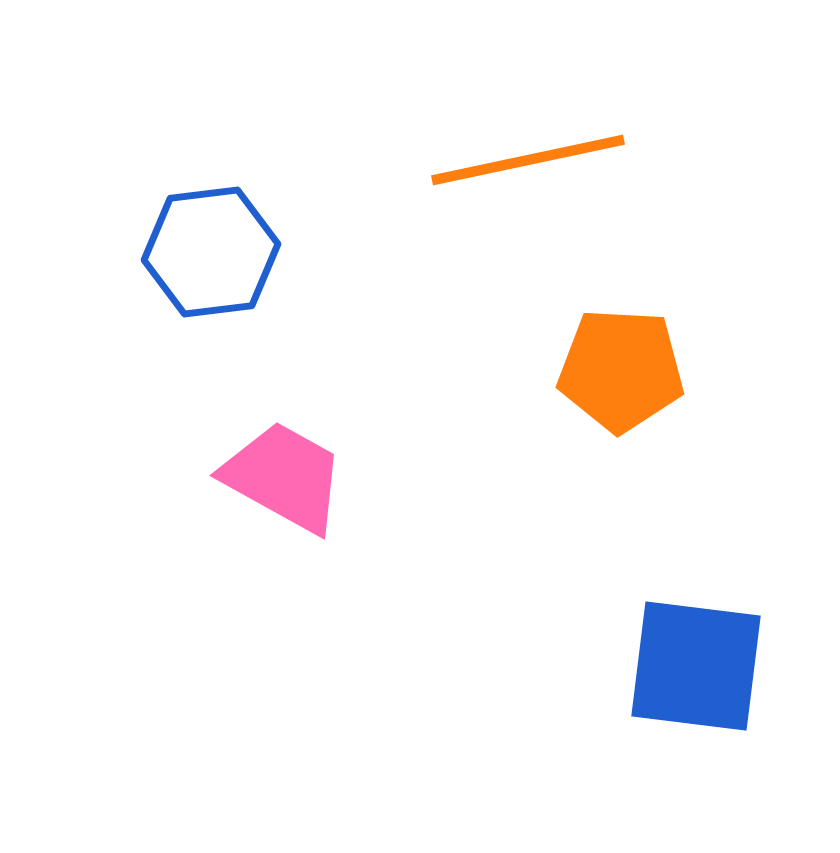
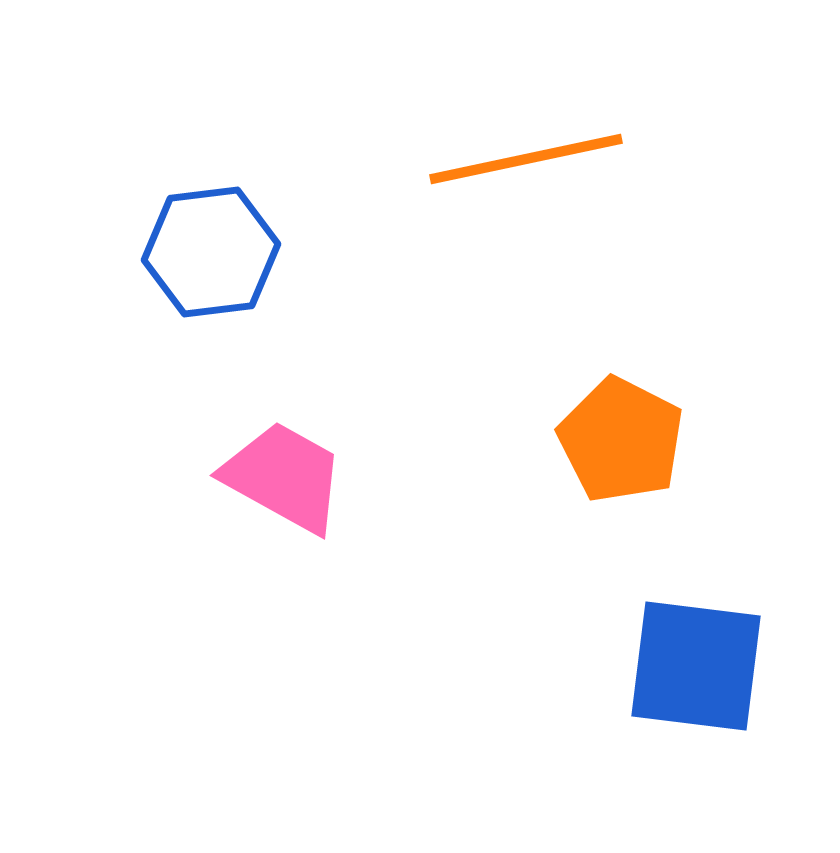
orange line: moved 2 px left, 1 px up
orange pentagon: moved 70 px down; rotated 24 degrees clockwise
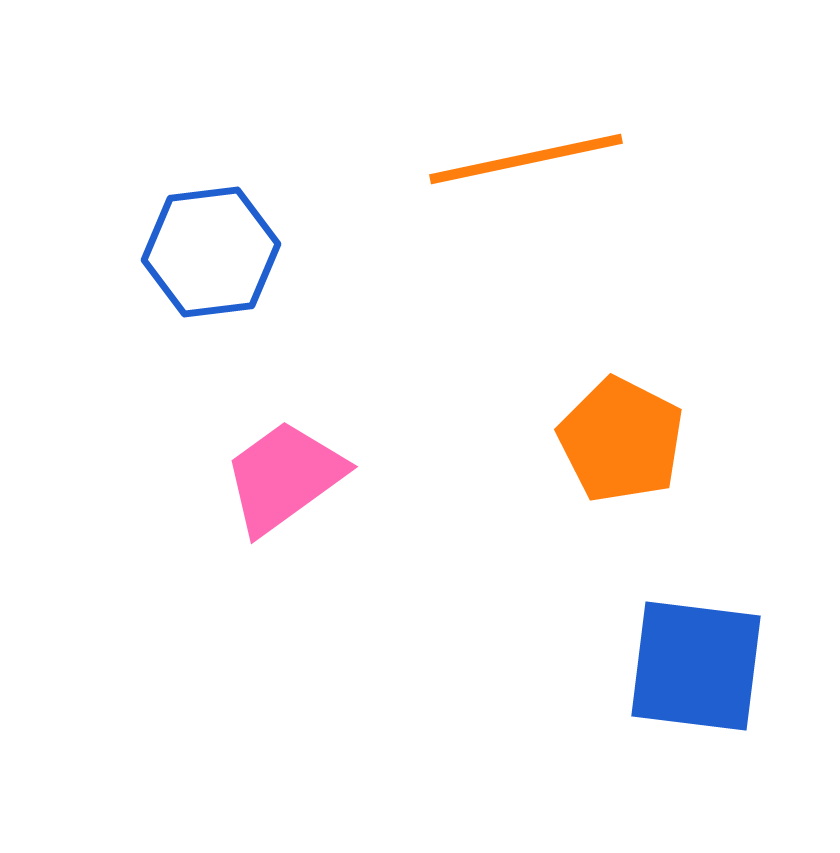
pink trapezoid: rotated 65 degrees counterclockwise
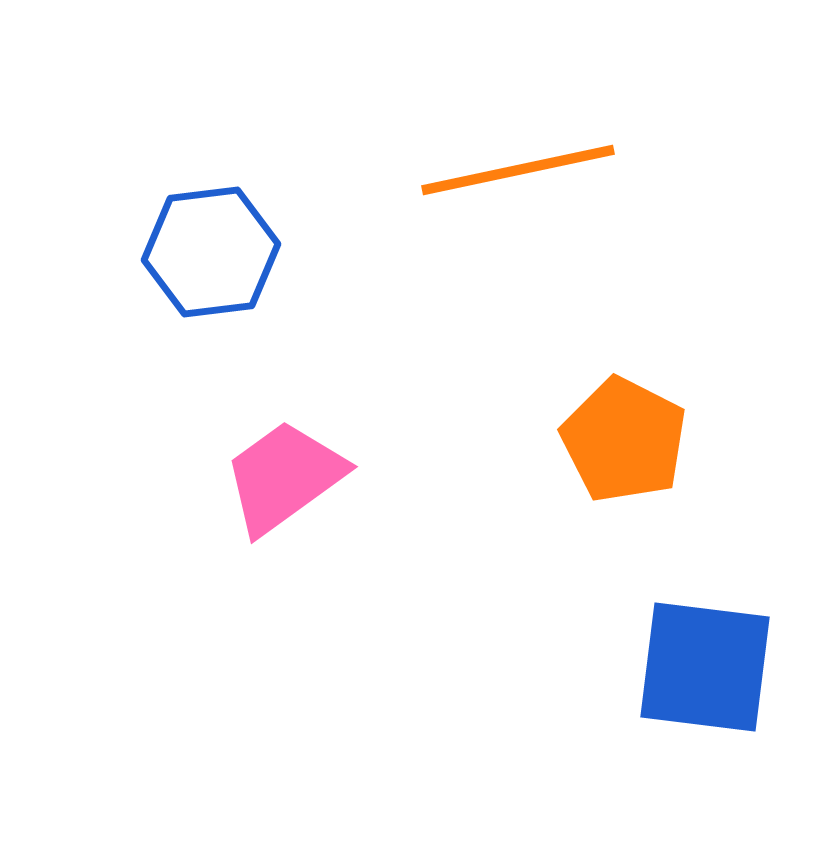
orange line: moved 8 px left, 11 px down
orange pentagon: moved 3 px right
blue square: moved 9 px right, 1 px down
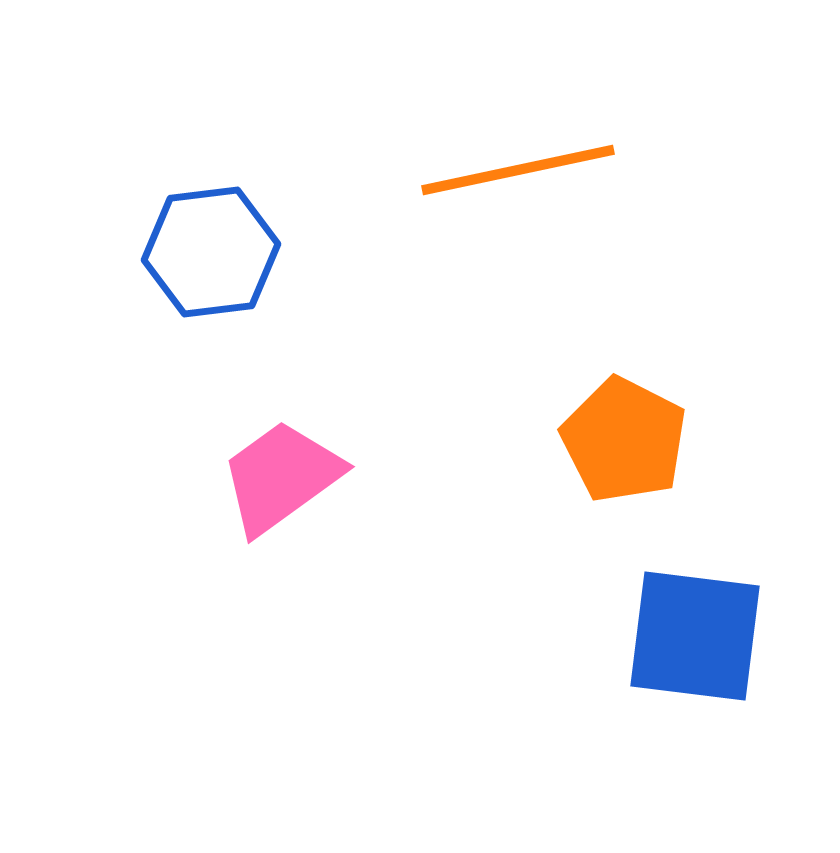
pink trapezoid: moved 3 px left
blue square: moved 10 px left, 31 px up
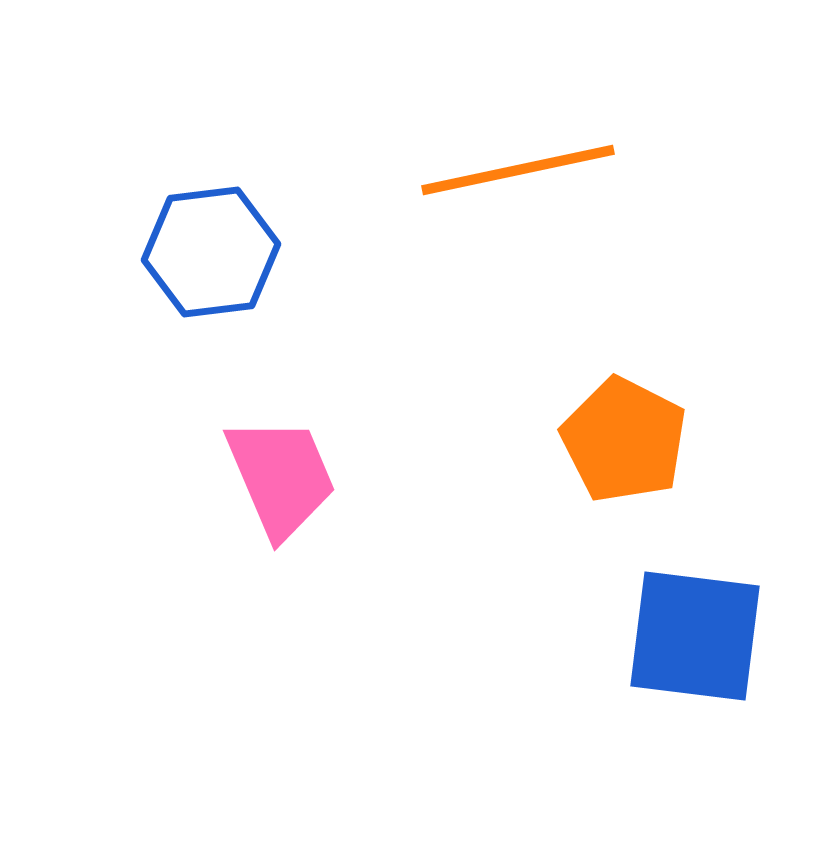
pink trapezoid: rotated 103 degrees clockwise
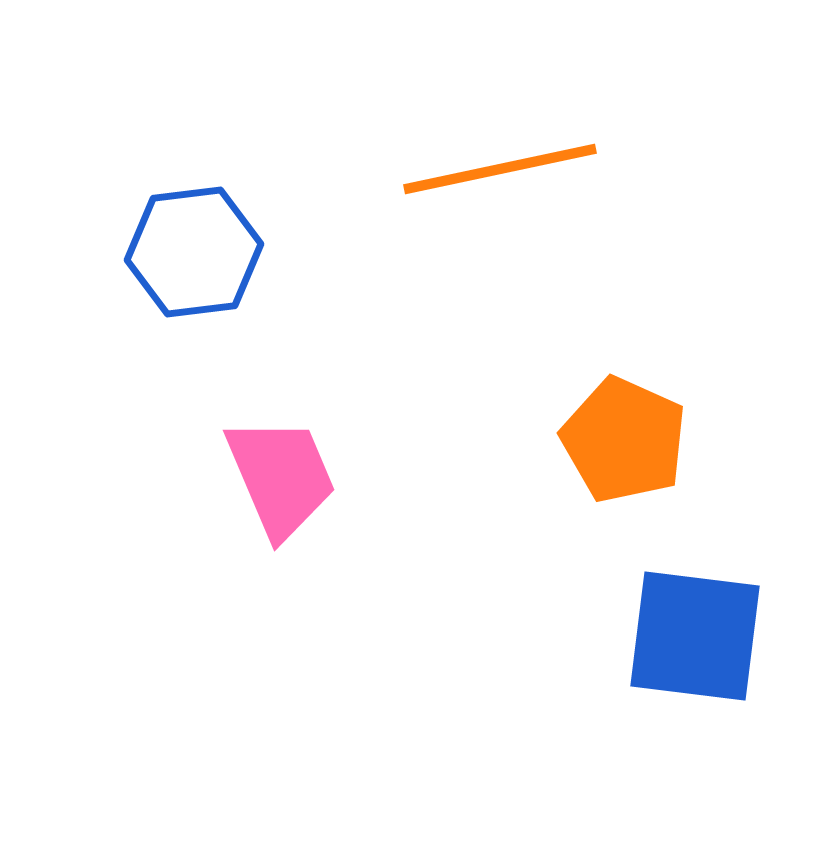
orange line: moved 18 px left, 1 px up
blue hexagon: moved 17 px left
orange pentagon: rotated 3 degrees counterclockwise
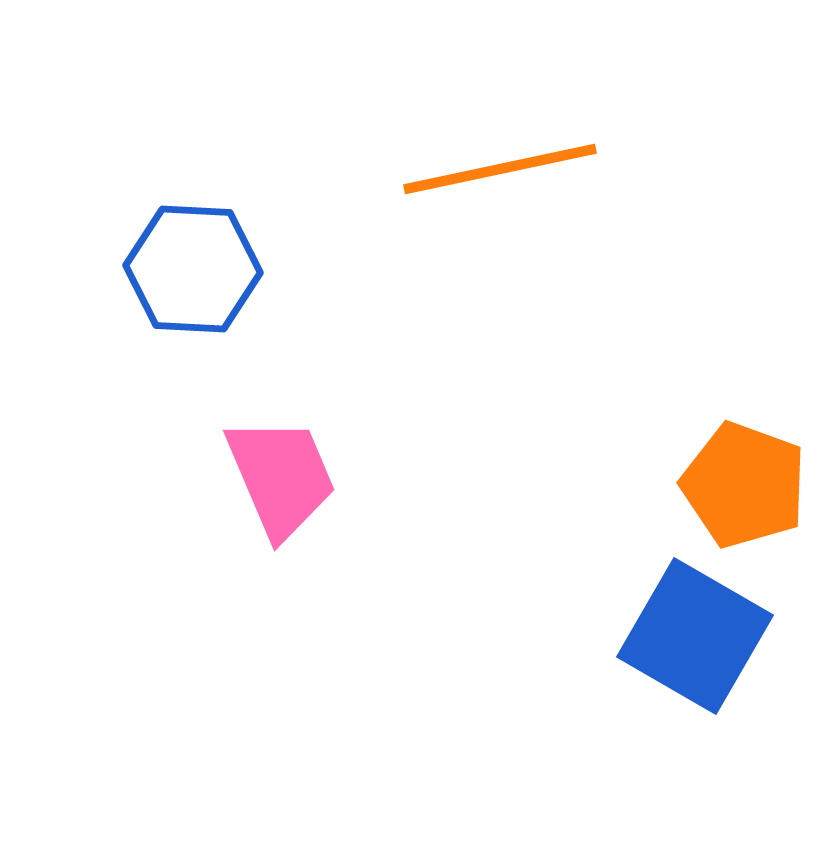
blue hexagon: moved 1 px left, 17 px down; rotated 10 degrees clockwise
orange pentagon: moved 120 px right, 45 px down; rotated 4 degrees counterclockwise
blue square: rotated 23 degrees clockwise
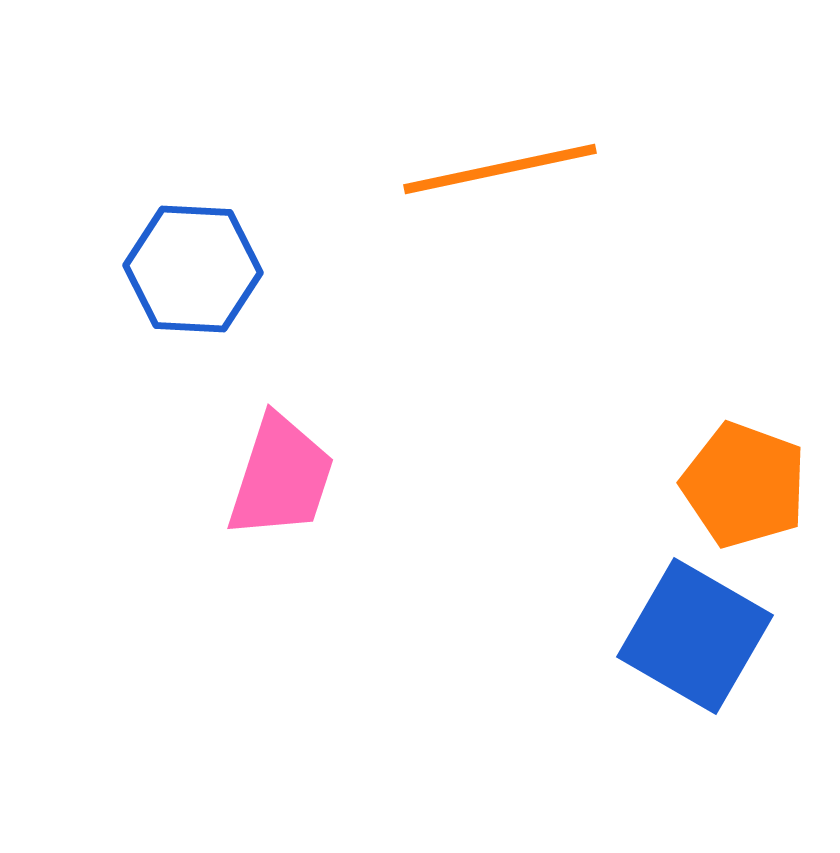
pink trapezoid: rotated 41 degrees clockwise
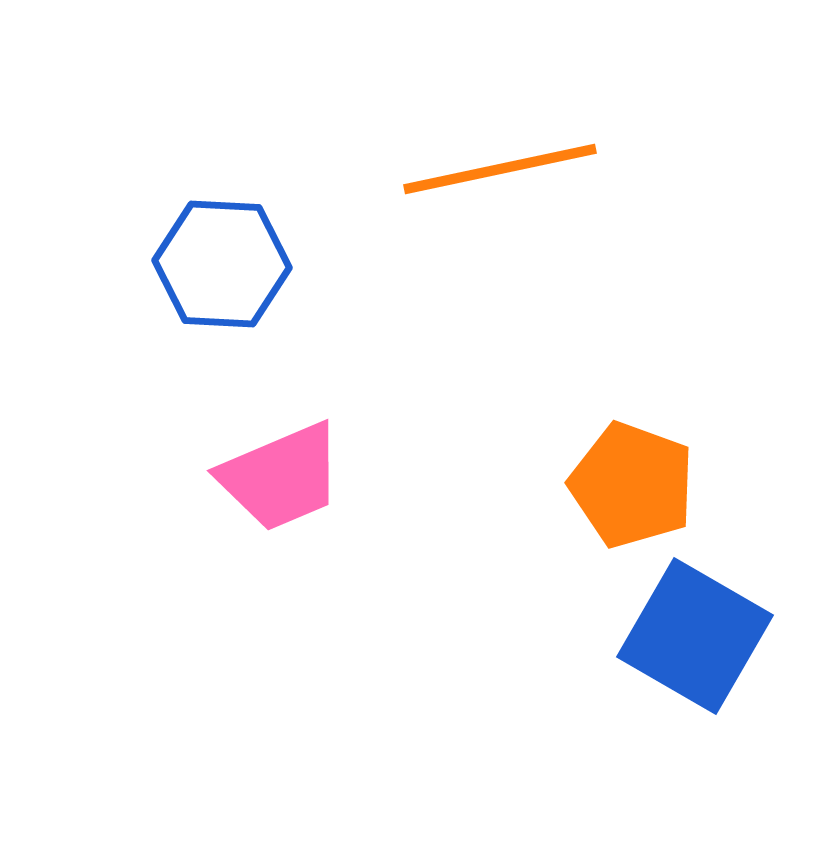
blue hexagon: moved 29 px right, 5 px up
pink trapezoid: rotated 49 degrees clockwise
orange pentagon: moved 112 px left
